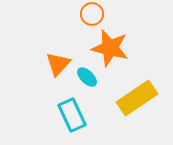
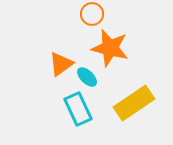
orange triangle: moved 3 px right; rotated 12 degrees clockwise
yellow rectangle: moved 3 px left, 5 px down
cyan rectangle: moved 6 px right, 6 px up
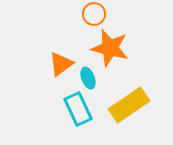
orange circle: moved 2 px right
cyan ellipse: moved 1 px right, 1 px down; rotated 25 degrees clockwise
yellow rectangle: moved 5 px left, 2 px down
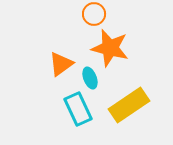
cyan ellipse: moved 2 px right
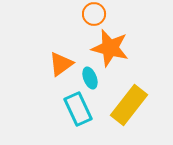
yellow rectangle: rotated 18 degrees counterclockwise
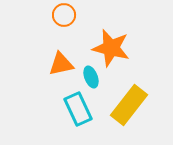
orange circle: moved 30 px left, 1 px down
orange star: moved 1 px right
orange triangle: rotated 24 degrees clockwise
cyan ellipse: moved 1 px right, 1 px up
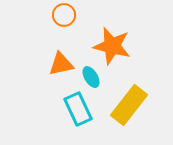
orange star: moved 1 px right, 2 px up
cyan ellipse: rotated 10 degrees counterclockwise
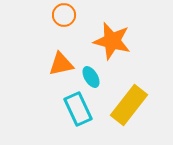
orange star: moved 5 px up
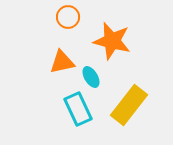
orange circle: moved 4 px right, 2 px down
orange triangle: moved 1 px right, 2 px up
